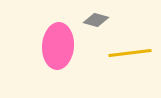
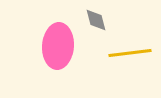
gray diamond: rotated 60 degrees clockwise
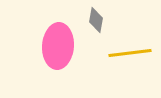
gray diamond: rotated 25 degrees clockwise
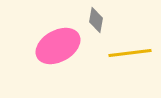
pink ellipse: rotated 57 degrees clockwise
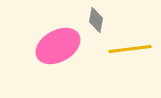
yellow line: moved 4 px up
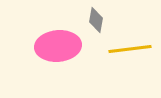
pink ellipse: rotated 24 degrees clockwise
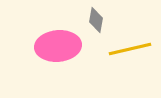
yellow line: rotated 6 degrees counterclockwise
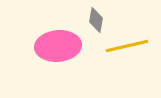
yellow line: moved 3 px left, 3 px up
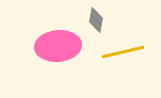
yellow line: moved 4 px left, 6 px down
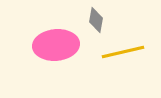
pink ellipse: moved 2 px left, 1 px up
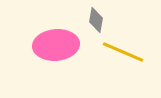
yellow line: rotated 36 degrees clockwise
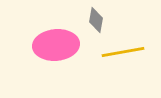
yellow line: rotated 33 degrees counterclockwise
